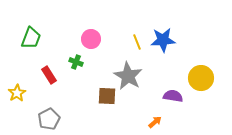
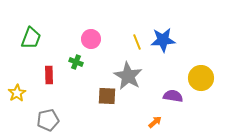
red rectangle: rotated 30 degrees clockwise
gray pentagon: moved 1 px left, 1 px down; rotated 15 degrees clockwise
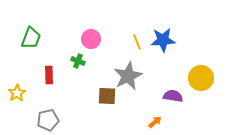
green cross: moved 2 px right, 1 px up
gray star: rotated 16 degrees clockwise
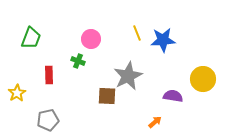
yellow line: moved 9 px up
yellow circle: moved 2 px right, 1 px down
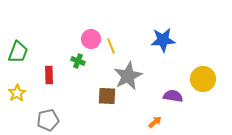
yellow line: moved 26 px left, 13 px down
green trapezoid: moved 13 px left, 14 px down
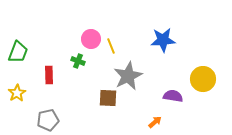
brown square: moved 1 px right, 2 px down
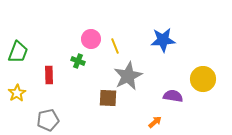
yellow line: moved 4 px right
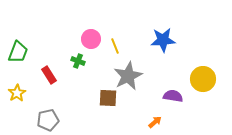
red rectangle: rotated 30 degrees counterclockwise
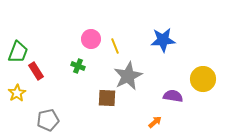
green cross: moved 5 px down
red rectangle: moved 13 px left, 4 px up
brown square: moved 1 px left
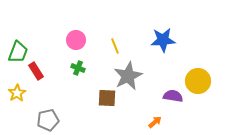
pink circle: moved 15 px left, 1 px down
green cross: moved 2 px down
yellow circle: moved 5 px left, 2 px down
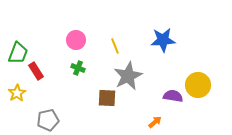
green trapezoid: moved 1 px down
yellow circle: moved 4 px down
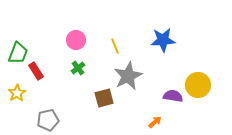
green cross: rotated 32 degrees clockwise
brown square: moved 3 px left; rotated 18 degrees counterclockwise
